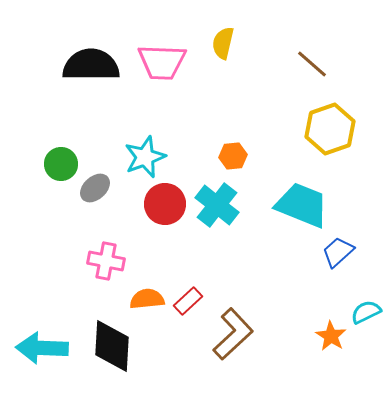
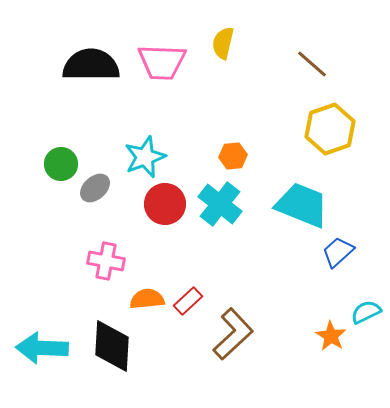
cyan cross: moved 3 px right, 1 px up
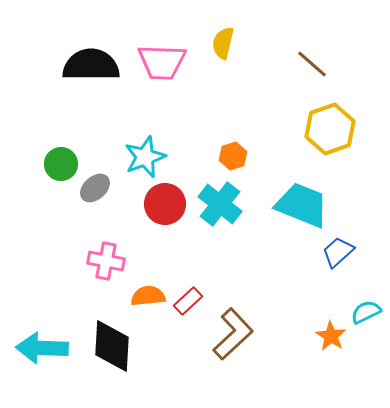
orange hexagon: rotated 12 degrees counterclockwise
orange semicircle: moved 1 px right, 3 px up
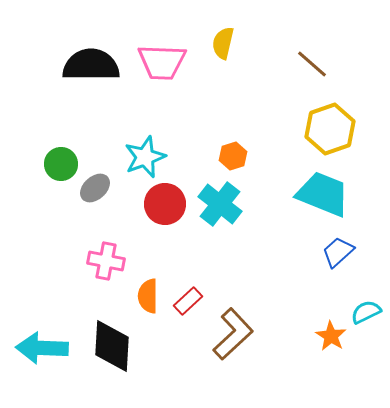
cyan trapezoid: moved 21 px right, 11 px up
orange semicircle: rotated 84 degrees counterclockwise
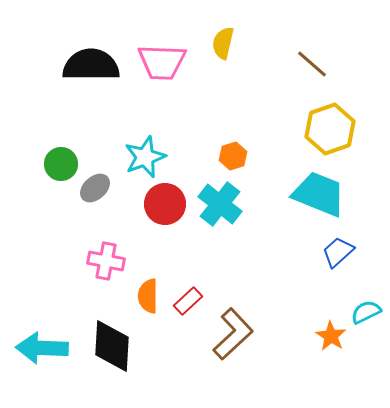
cyan trapezoid: moved 4 px left
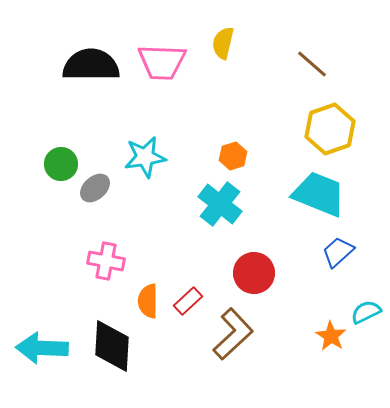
cyan star: rotated 12 degrees clockwise
red circle: moved 89 px right, 69 px down
orange semicircle: moved 5 px down
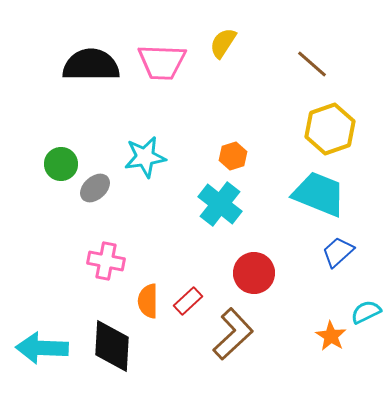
yellow semicircle: rotated 20 degrees clockwise
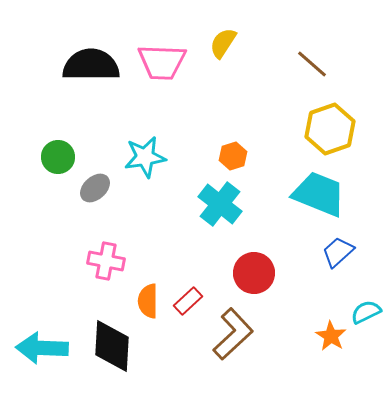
green circle: moved 3 px left, 7 px up
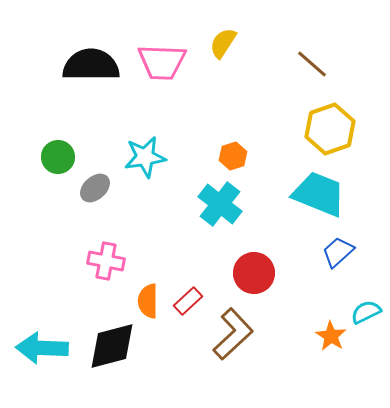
black diamond: rotated 72 degrees clockwise
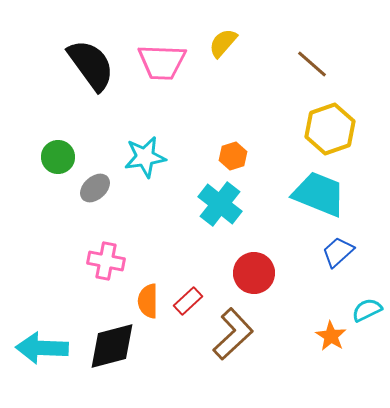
yellow semicircle: rotated 8 degrees clockwise
black semicircle: rotated 54 degrees clockwise
cyan semicircle: moved 1 px right, 2 px up
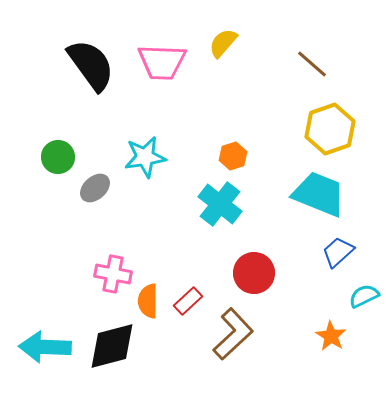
pink cross: moved 7 px right, 13 px down
cyan semicircle: moved 3 px left, 14 px up
cyan arrow: moved 3 px right, 1 px up
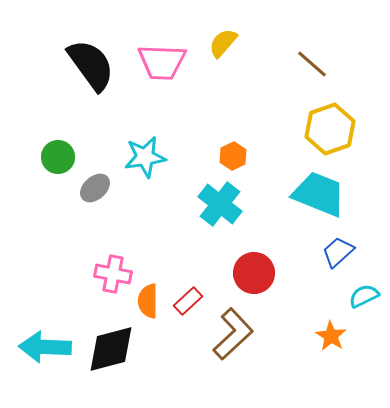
orange hexagon: rotated 8 degrees counterclockwise
black diamond: moved 1 px left, 3 px down
